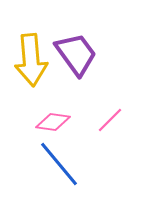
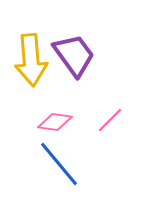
purple trapezoid: moved 2 px left, 1 px down
pink diamond: moved 2 px right
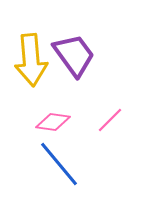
pink diamond: moved 2 px left
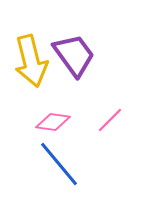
yellow arrow: moved 1 px down; rotated 9 degrees counterclockwise
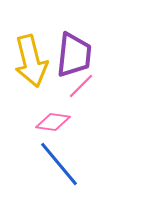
purple trapezoid: rotated 42 degrees clockwise
pink line: moved 29 px left, 34 px up
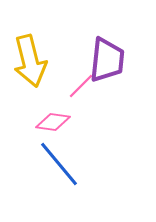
purple trapezoid: moved 33 px right, 5 px down
yellow arrow: moved 1 px left
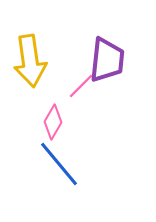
yellow arrow: rotated 6 degrees clockwise
pink diamond: rotated 68 degrees counterclockwise
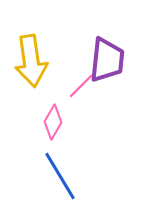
yellow arrow: moved 1 px right
blue line: moved 1 px right, 12 px down; rotated 9 degrees clockwise
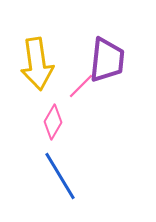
yellow arrow: moved 6 px right, 3 px down
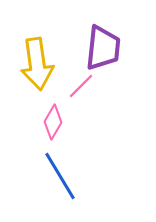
purple trapezoid: moved 4 px left, 12 px up
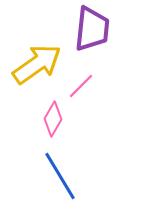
purple trapezoid: moved 11 px left, 19 px up
yellow arrow: rotated 117 degrees counterclockwise
pink diamond: moved 3 px up
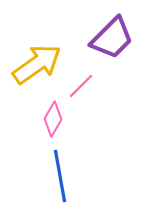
purple trapezoid: moved 20 px right, 9 px down; rotated 39 degrees clockwise
blue line: rotated 21 degrees clockwise
